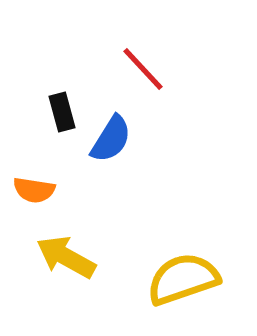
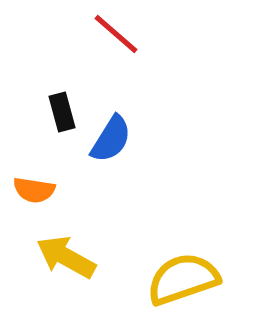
red line: moved 27 px left, 35 px up; rotated 6 degrees counterclockwise
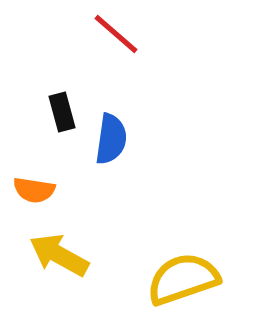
blue semicircle: rotated 24 degrees counterclockwise
yellow arrow: moved 7 px left, 2 px up
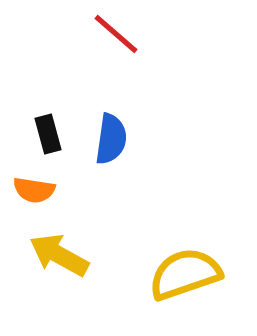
black rectangle: moved 14 px left, 22 px down
yellow semicircle: moved 2 px right, 5 px up
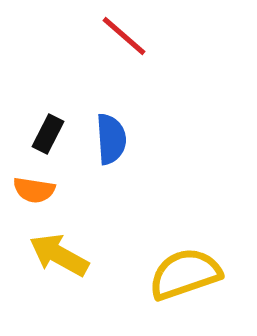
red line: moved 8 px right, 2 px down
black rectangle: rotated 42 degrees clockwise
blue semicircle: rotated 12 degrees counterclockwise
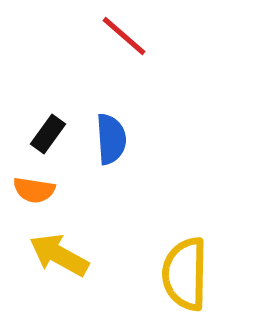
black rectangle: rotated 9 degrees clockwise
yellow semicircle: rotated 70 degrees counterclockwise
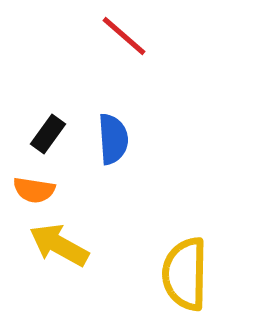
blue semicircle: moved 2 px right
yellow arrow: moved 10 px up
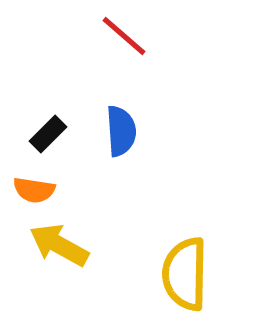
black rectangle: rotated 9 degrees clockwise
blue semicircle: moved 8 px right, 8 px up
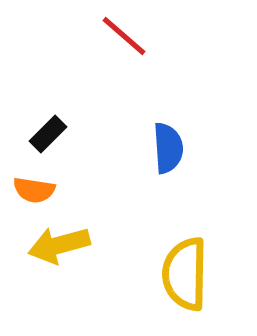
blue semicircle: moved 47 px right, 17 px down
yellow arrow: rotated 44 degrees counterclockwise
